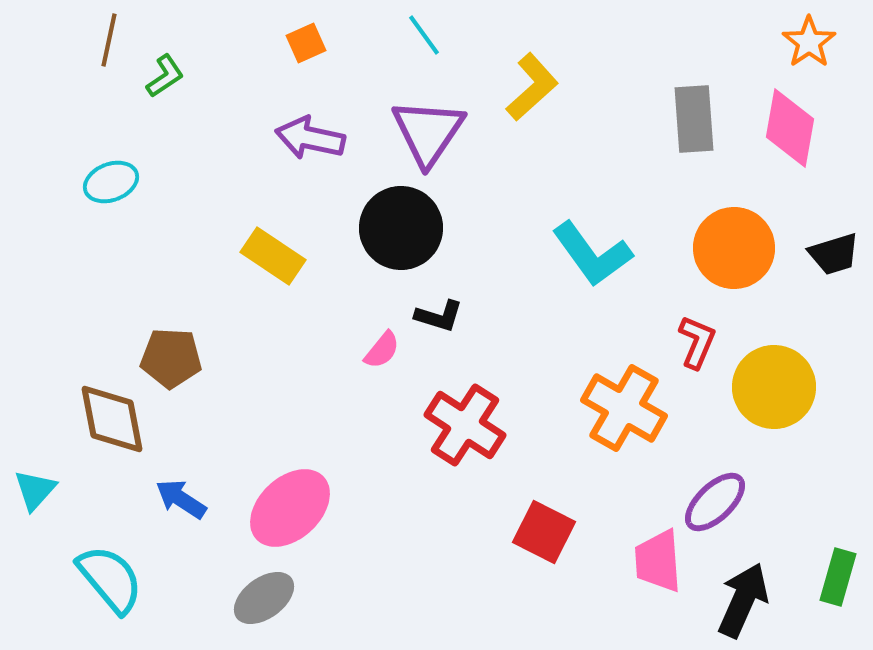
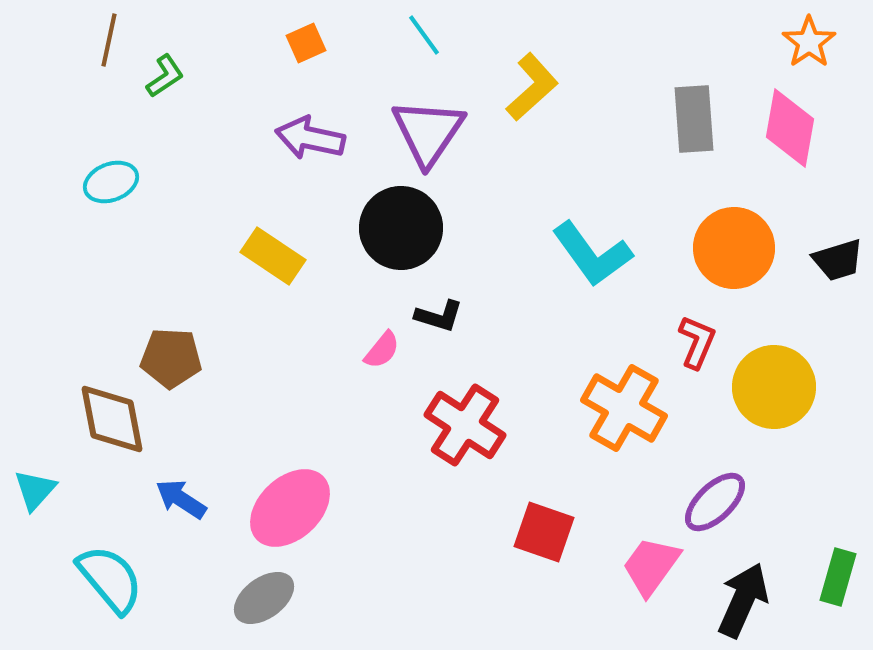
black trapezoid: moved 4 px right, 6 px down
red square: rotated 8 degrees counterclockwise
pink trapezoid: moved 7 px left, 5 px down; rotated 40 degrees clockwise
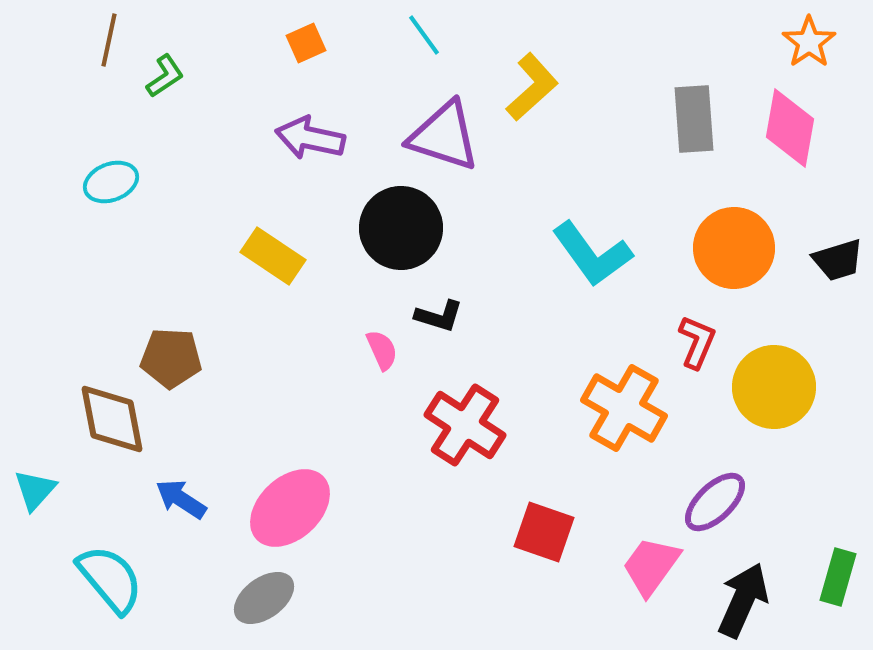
purple triangle: moved 16 px right, 4 px down; rotated 46 degrees counterclockwise
pink semicircle: rotated 63 degrees counterclockwise
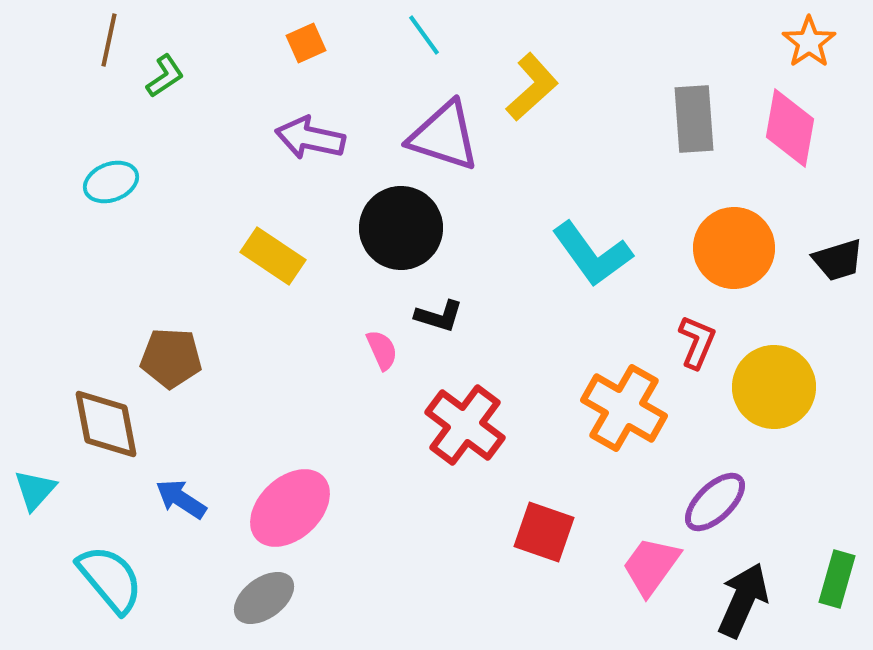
brown diamond: moved 6 px left, 5 px down
red cross: rotated 4 degrees clockwise
green rectangle: moved 1 px left, 2 px down
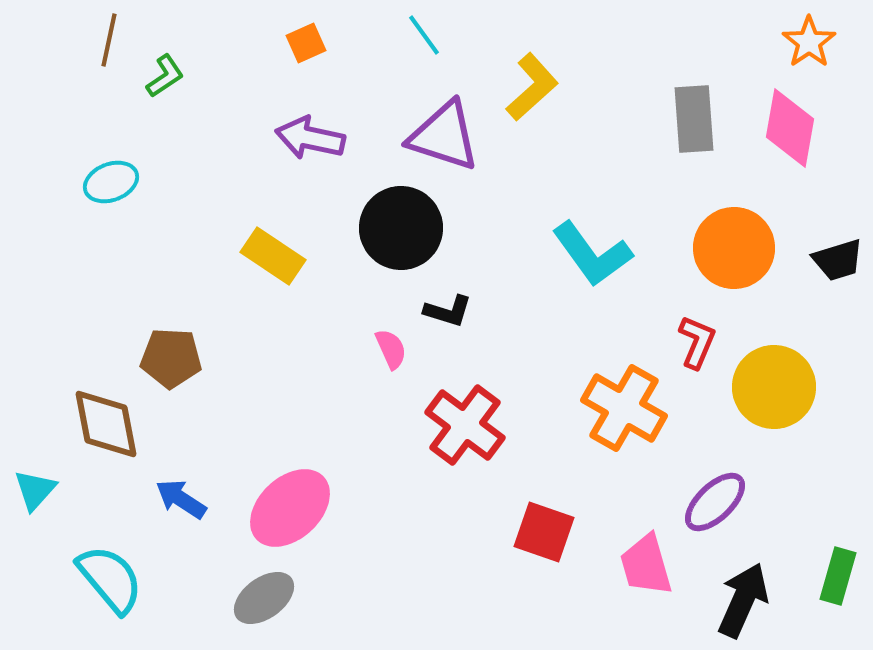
black L-shape: moved 9 px right, 5 px up
pink semicircle: moved 9 px right, 1 px up
pink trapezoid: moved 5 px left, 1 px up; rotated 52 degrees counterclockwise
green rectangle: moved 1 px right, 3 px up
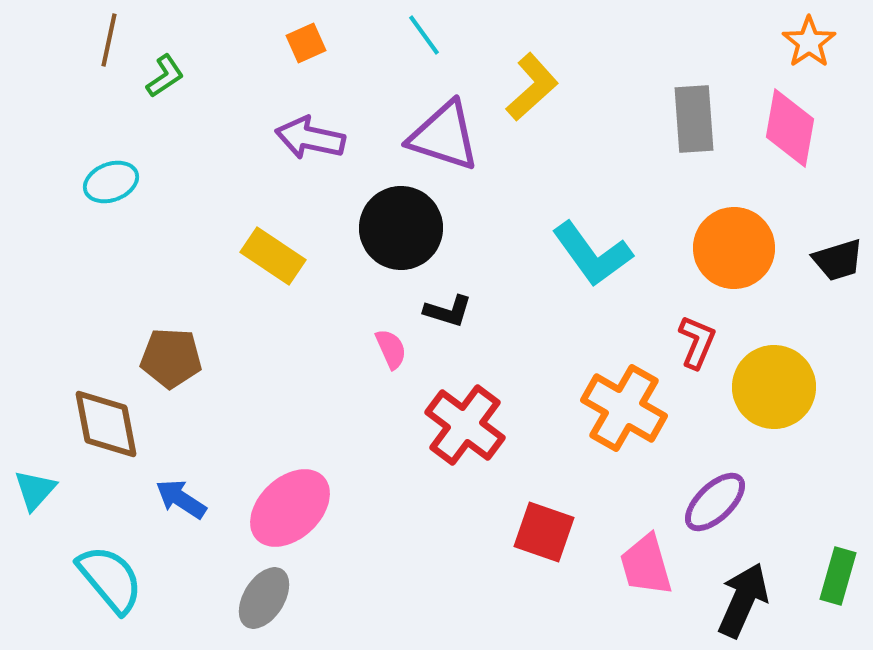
gray ellipse: rotated 22 degrees counterclockwise
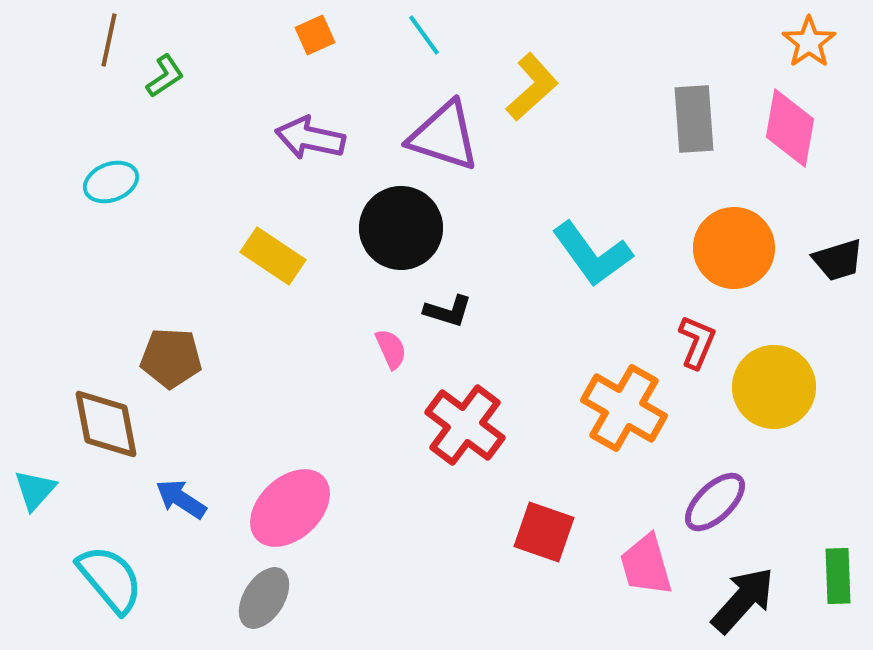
orange square: moved 9 px right, 8 px up
green rectangle: rotated 18 degrees counterclockwise
black arrow: rotated 18 degrees clockwise
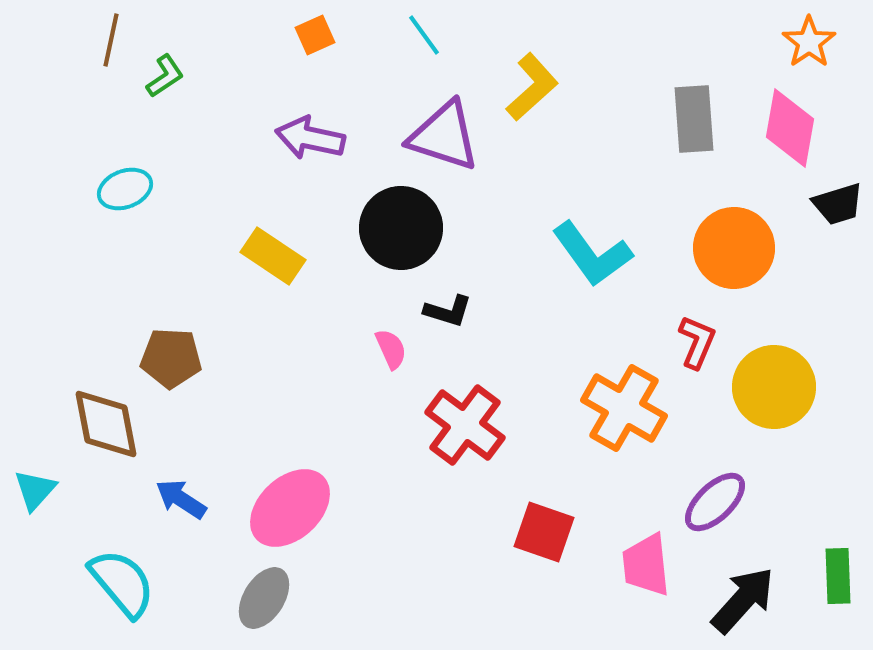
brown line: moved 2 px right
cyan ellipse: moved 14 px right, 7 px down
black trapezoid: moved 56 px up
pink trapezoid: rotated 10 degrees clockwise
cyan semicircle: moved 12 px right, 4 px down
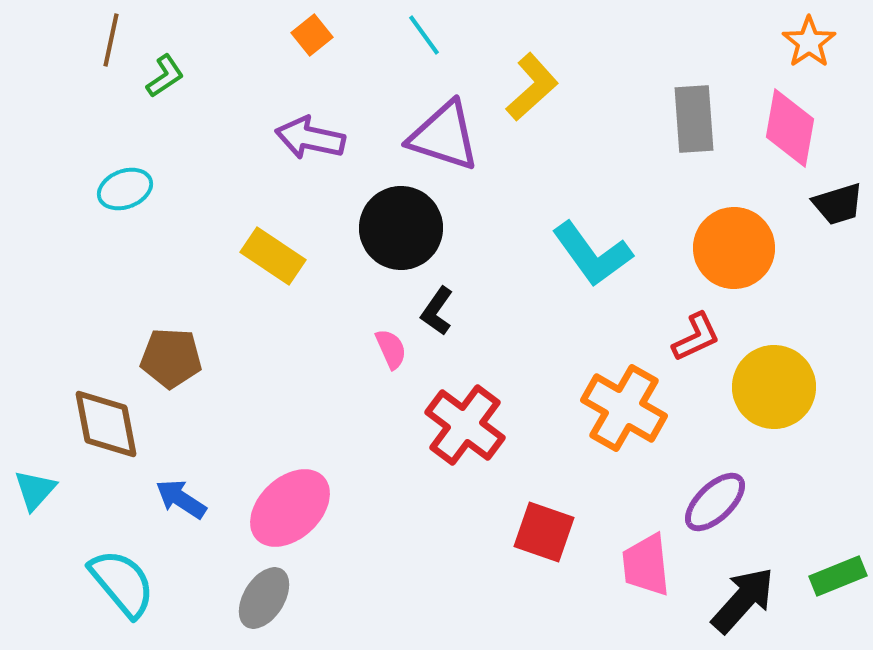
orange square: moved 3 px left; rotated 15 degrees counterclockwise
black L-shape: moved 11 px left; rotated 108 degrees clockwise
red L-shape: moved 1 px left, 5 px up; rotated 42 degrees clockwise
green rectangle: rotated 70 degrees clockwise
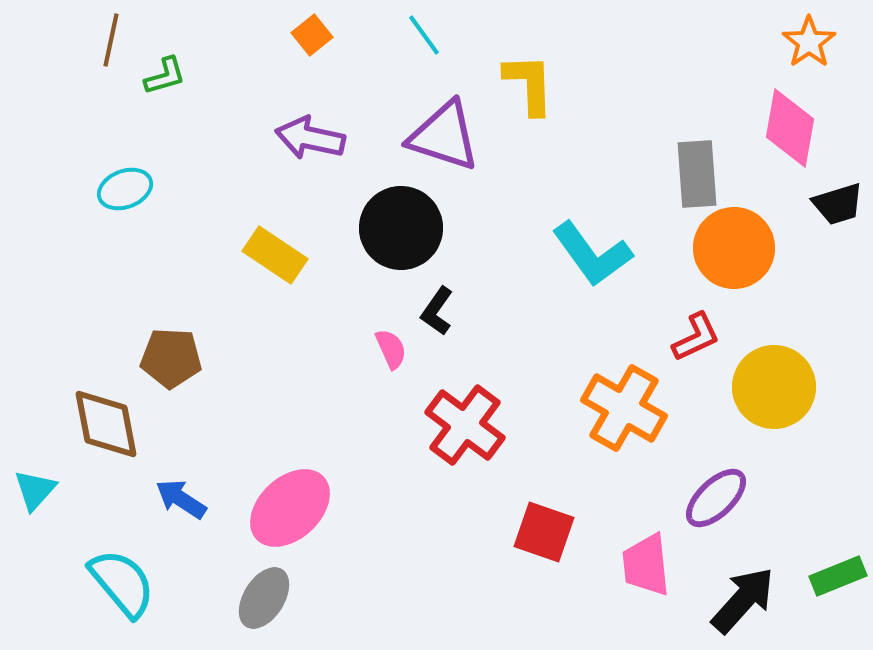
green L-shape: rotated 18 degrees clockwise
yellow L-shape: moved 3 px left, 3 px up; rotated 50 degrees counterclockwise
gray rectangle: moved 3 px right, 55 px down
yellow rectangle: moved 2 px right, 1 px up
purple ellipse: moved 1 px right, 4 px up
